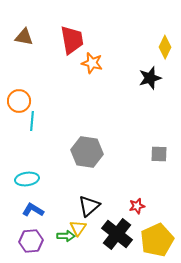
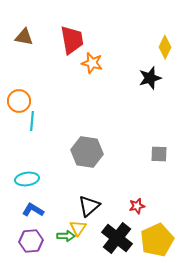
black cross: moved 4 px down
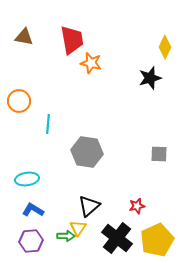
orange star: moved 1 px left
cyan line: moved 16 px right, 3 px down
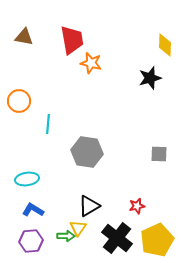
yellow diamond: moved 2 px up; rotated 25 degrees counterclockwise
black triangle: rotated 10 degrees clockwise
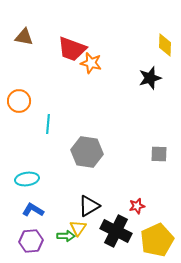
red trapezoid: moved 9 px down; rotated 120 degrees clockwise
black cross: moved 1 px left, 7 px up; rotated 12 degrees counterclockwise
